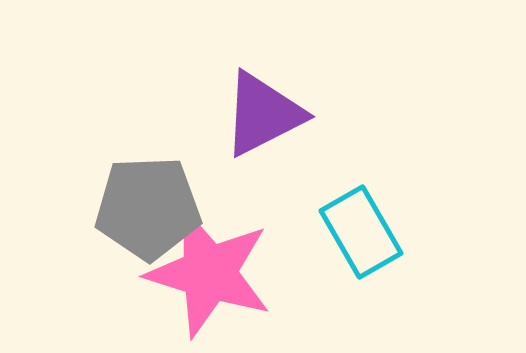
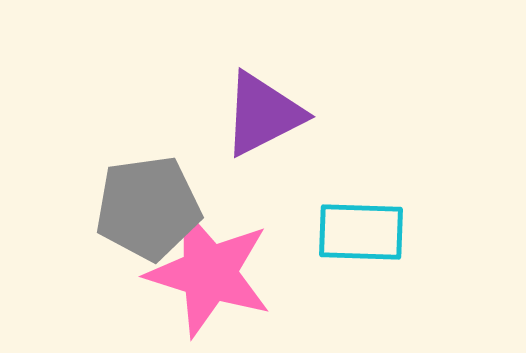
gray pentagon: rotated 6 degrees counterclockwise
cyan rectangle: rotated 58 degrees counterclockwise
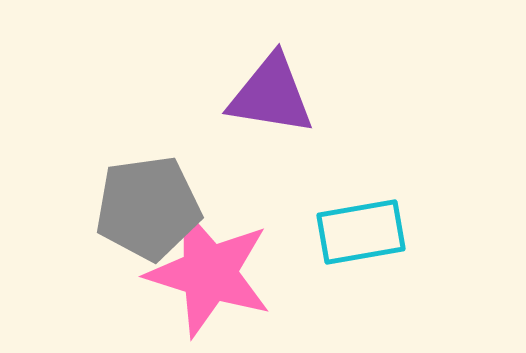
purple triangle: moved 8 px right, 19 px up; rotated 36 degrees clockwise
cyan rectangle: rotated 12 degrees counterclockwise
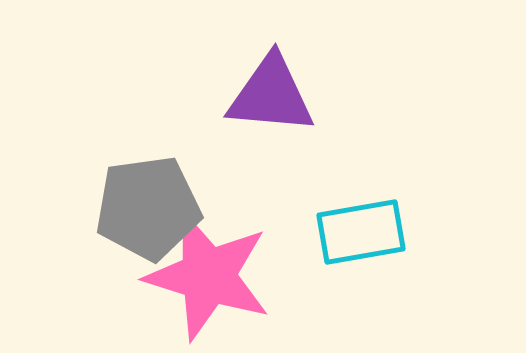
purple triangle: rotated 4 degrees counterclockwise
pink star: moved 1 px left, 3 px down
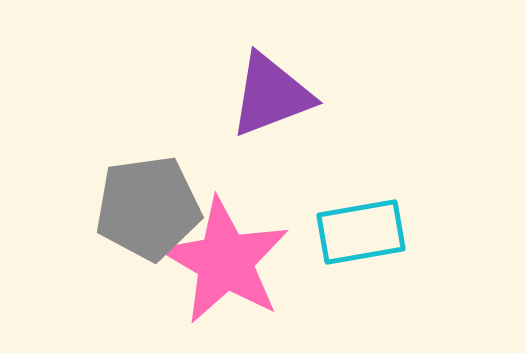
purple triangle: rotated 26 degrees counterclockwise
pink star: moved 17 px right, 15 px up; rotated 13 degrees clockwise
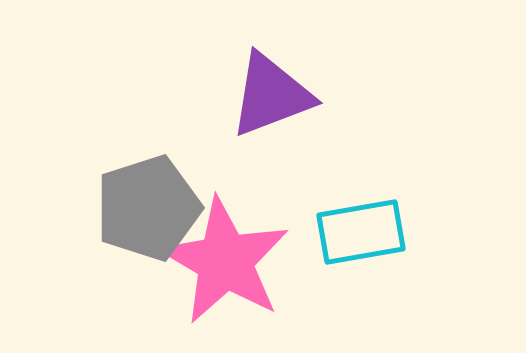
gray pentagon: rotated 10 degrees counterclockwise
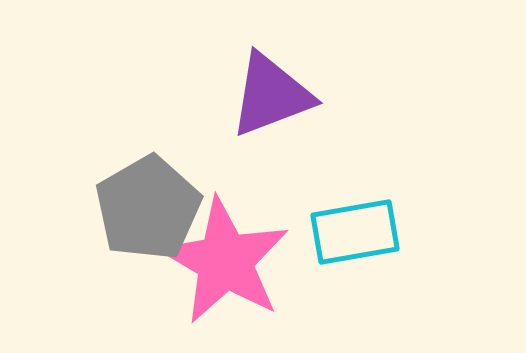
gray pentagon: rotated 12 degrees counterclockwise
cyan rectangle: moved 6 px left
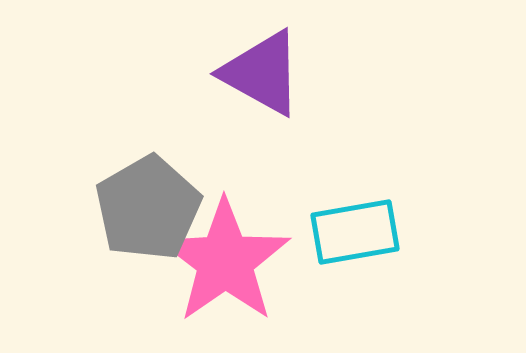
purple triangle: moved 9 px left, 22 px up; rotated 50 degrees clockwise
pink star: rotated 7 degrees clockwise
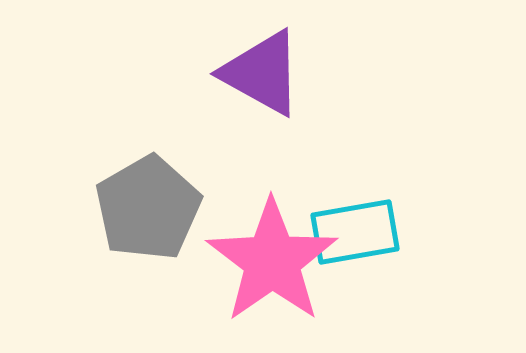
pink star: moved 47 px right
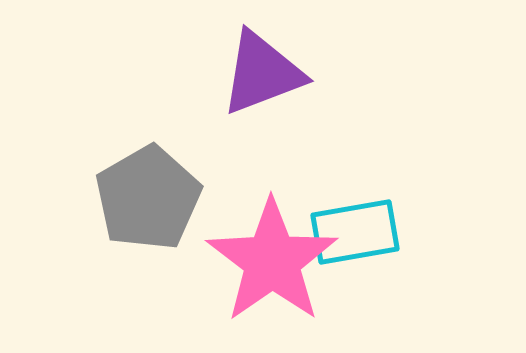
purple triangle: rotated 50 degrees counterclockwise
gray pentagon: moved 10 px up
